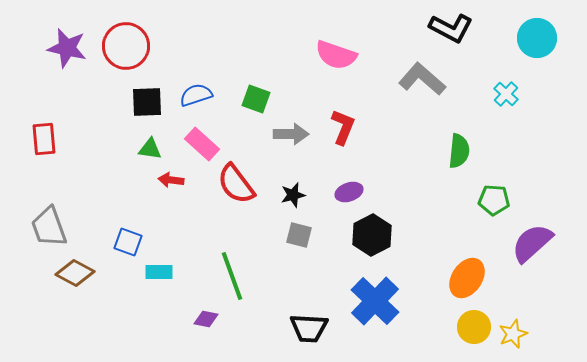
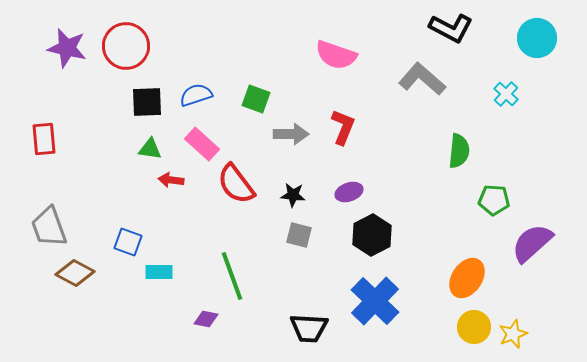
black star: rotated 20 degrees clockwise
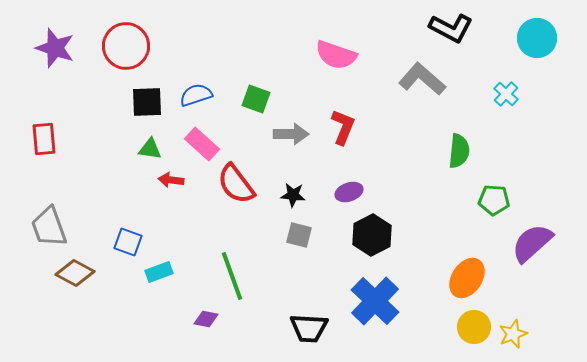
purple star: moved 12 px left; rotated 6 degrees clockwise
cyan rectangle: rotated 20 degrees counterclockwise
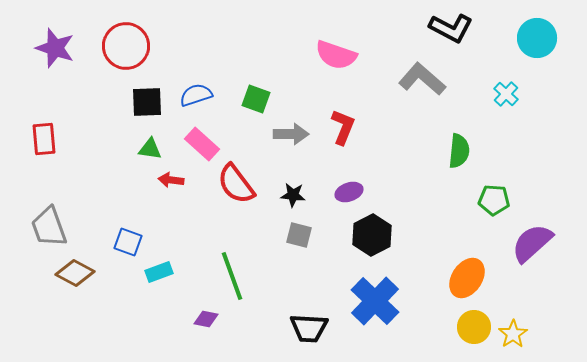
yellow star: rotated 12 degrees counterclockwise
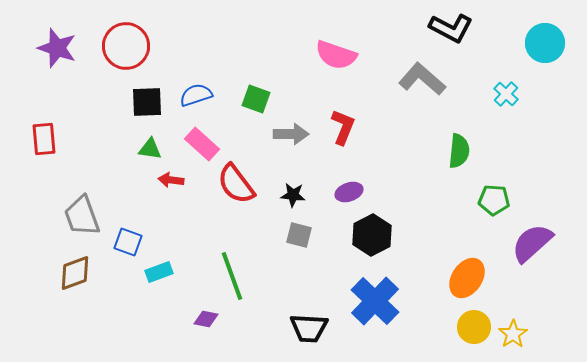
cyan circle: moved 8 px right, 5 px down
purple star: moved 2 px right
gray trapezoid: moved 33 px right, 11 px up
brown diamond: rotated 48 degrees counterclockwise
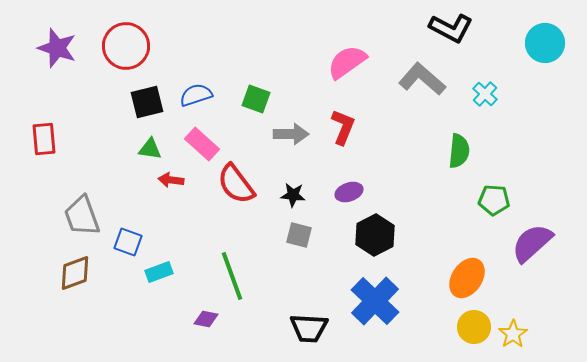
pink semicircle: moved 11 px right, 7 px down; rotated 126 degrees clockwise
cyan cross: moved 21 px left
black square: rotated 12 degrees counterclockwise
black hexagon: moved 3 px right
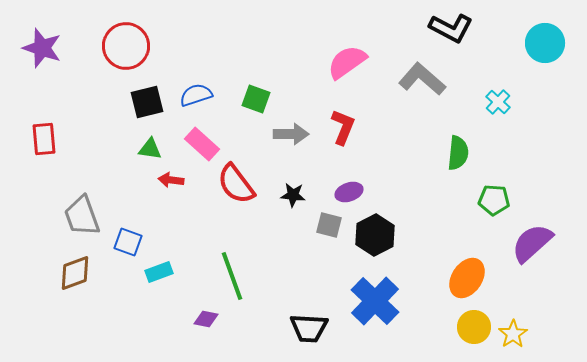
purple star: moved 15 px left
cyan cross: moved 13 px right, 8 px down
green semicircle: moved 1 px left, 2 px down
gray square: moved 30 px right, 10 px up
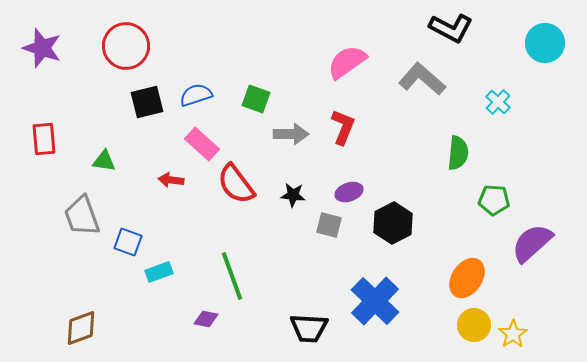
green triangle: moved 46 px left, 12 px down
black hexagon: moved 18 px right, 12 px up
brown diamond: moved 6 px right, 55 px down
yellow circle: moved 2 px up
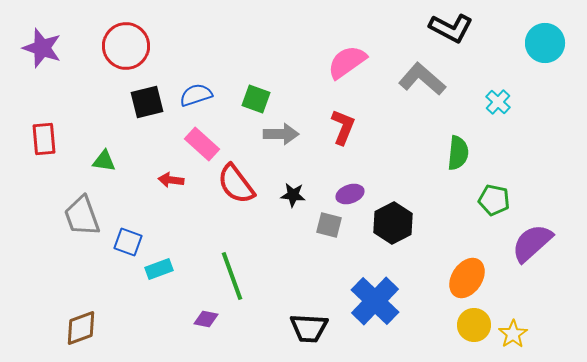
gray arrow: moved 10 px left
purple ellipse: moved 1 px right, 2 px down
green pentagon: rotated 8 degrees clockwise
cyan rectangle: moved 3 px up
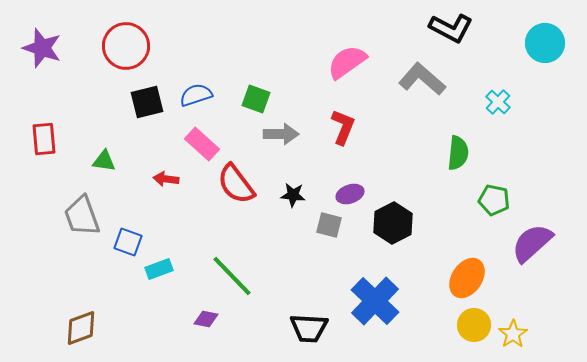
red arrow: moved 5 px left, 1 px up
green line: rotated 24 degrees counterclockwise
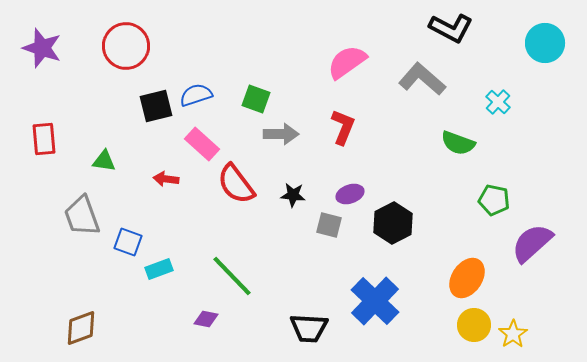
black square: moved 9 px right, 4 px down
green semicircle: moved 10 px up; rotated 104 degrees clockwise
